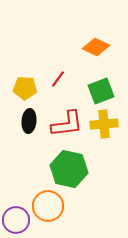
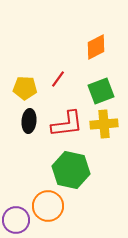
orange diamond: rotated 52 degrees counterclockwise
green hexagon: moved 2 px right, 1 px down
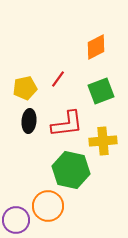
yellow pentagon: rotated 15 degrees counterclockwise
yellow cross: moved 1 px left, 17 px down
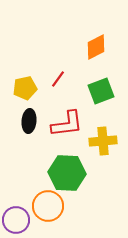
green hexagon: moved 4 px left, 3 px down; rotated 9 degrees counterclockwise
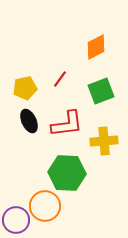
red line: moved 2 px right
black ellipse: rotated 30 degrees counterclockwise
yellow cross: moved 1 px right
orange circle: moved 3 px left
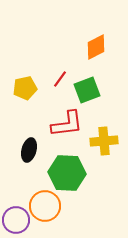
green square: moved 14 px left, 1 px up
black ellipse: moved 29 px down; rotated 40 degrees clockwise
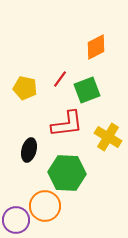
yellow pentagon: rotated 25 degrees clockwise
yellow cross: moved 4 px right, 4 px up; rotated 36 degrees clockwise
